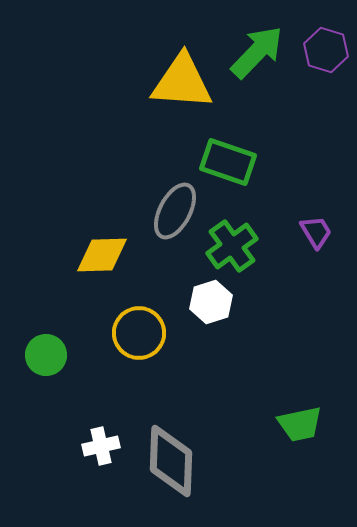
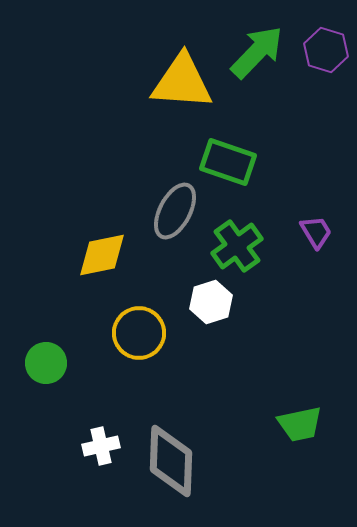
green cross: moved 5 px right
yellow diamond: rotated 10 degrees counterclockwise
green circle: moved 8 px down
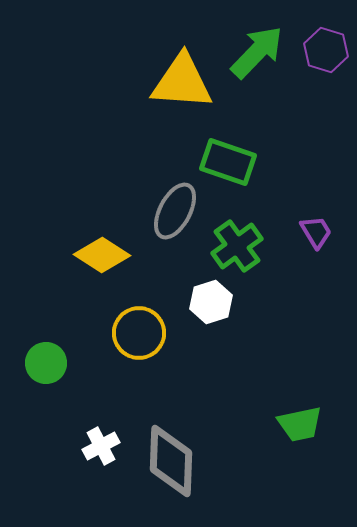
yellow diamond: rotated 44 degrees clockwise
white cross: rotated 15 degrees counterclockwise
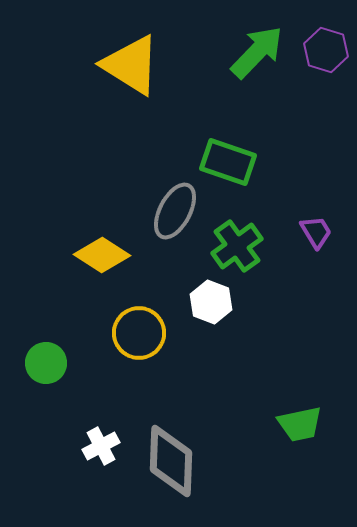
yellow triangle: moved 51 px left, 17 px up; rotated 28 degrees clockwise
white hexagon: rotated 21 degrees counterclockwise
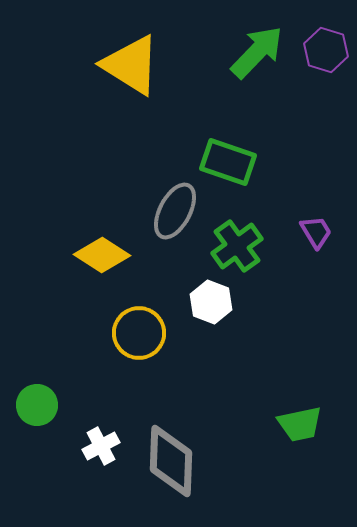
green circle: moved 9 px left, 42 px down
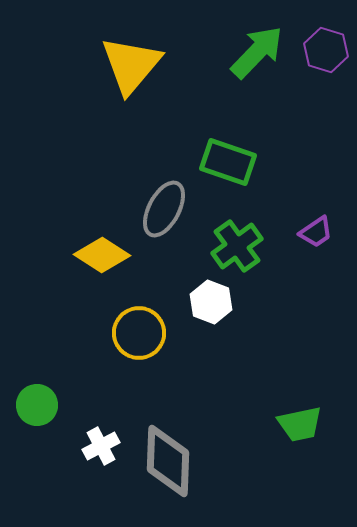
yellow triangle: rotated 38 degrees clockwise
gray ellipse: moved 11 px left, 2 px up
purple trapezoid: rotated 87 degrees clockwise
gray diamond: moved 3 px left
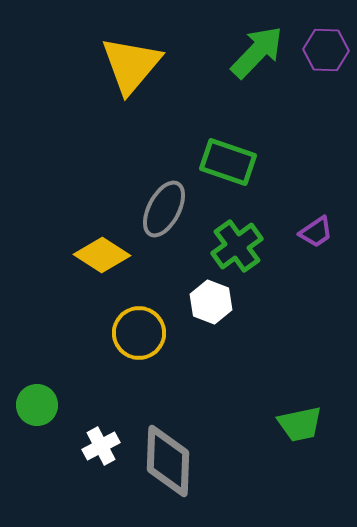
purple hexagon: rotated 15 degrees counterclockwise
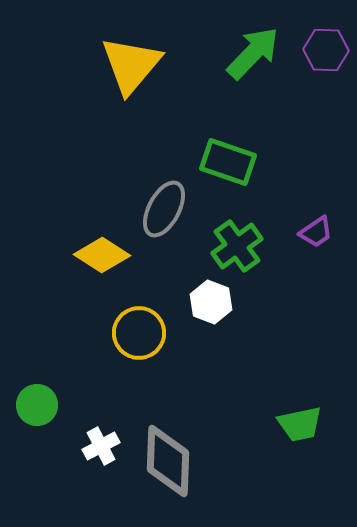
green arrow: moved 4 px left, 1 px down
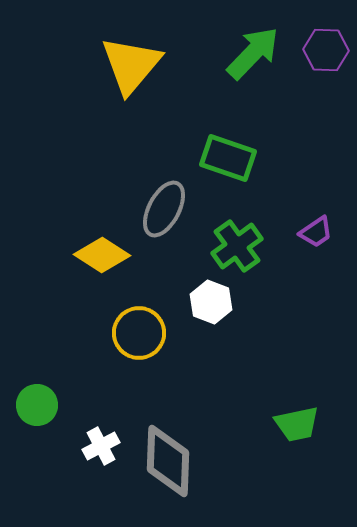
green rectangle: moved 4 px up
green trapezoid: moved 3 px left
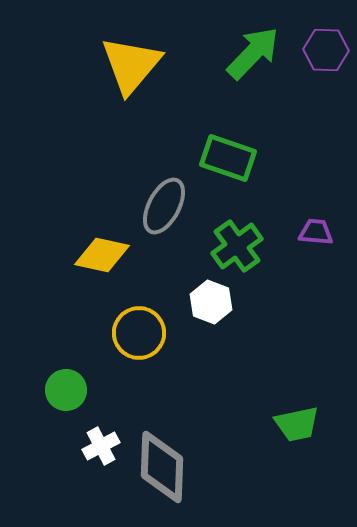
gray ellipse: moved 3 px up
purple trapezoid: rotated 141 degrees counterclockwise
yellow diamond: rotated 20 degrees counterclockwise
green circle: moved 29 px right, 15 px up
gray diamond: moved 6 px left, 6 px down
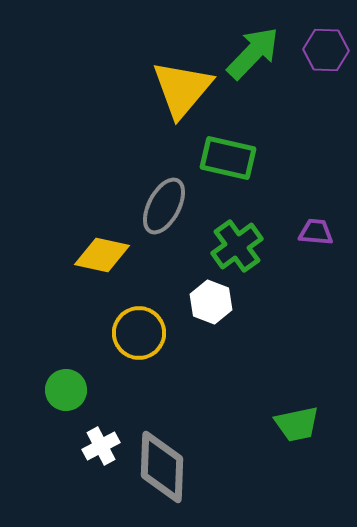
yellow triangle: moved 51 px right, 24 px down
green rectangle: rotated 6 degrees counterclockwise
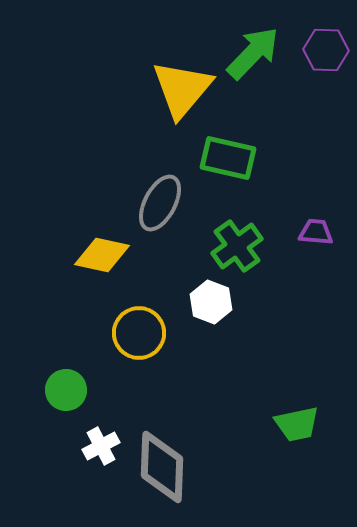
gray ellipse: moved 4 px left, 3 px up
